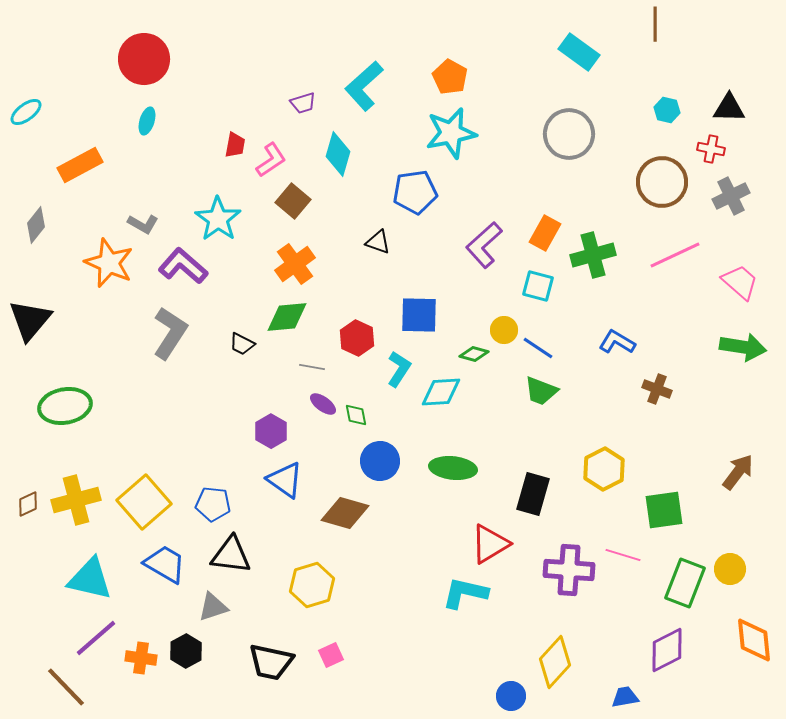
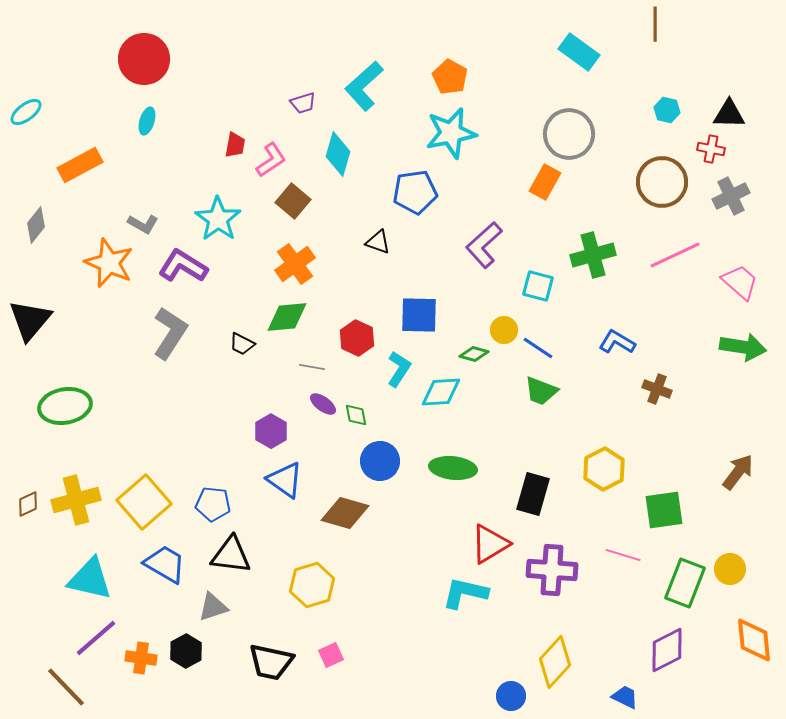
black triangle at (729, 108): moved 6 px down
orange rectangle at (545, 233): moved 51 px up
purple L-shape at (183, 266): rotated 9 degrees counterclockwise
purple cross at (569, 570): moved 17 px left
blue trapezoid at (625, 697): rotated 36 degrees clockwise
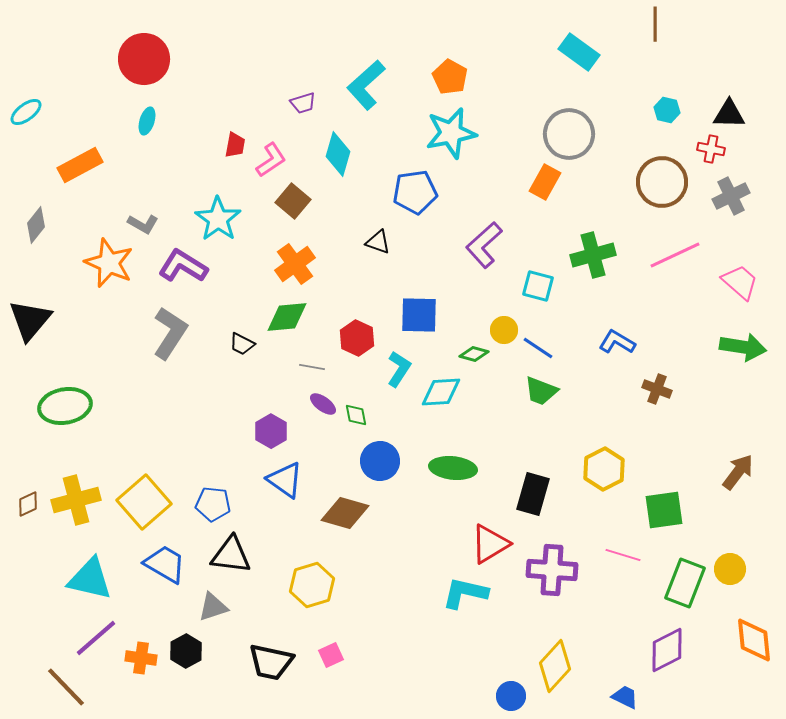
cyan L-shape at (364, 86): moved 2 px right, 1 px up
yellow diamond at (555, 662): moved 4 px down
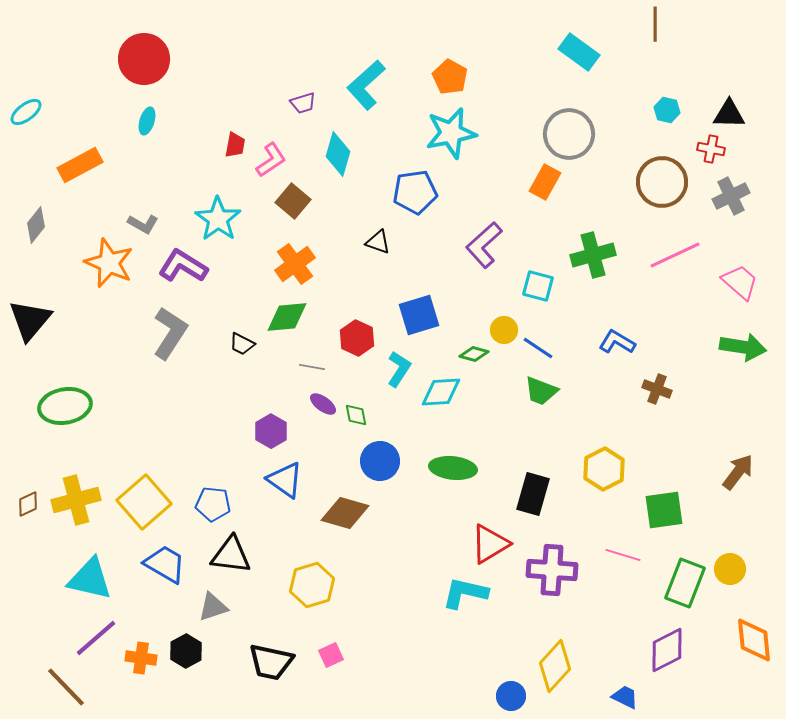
blue square at (419, 315): rotated 18 degrees counterclockwise
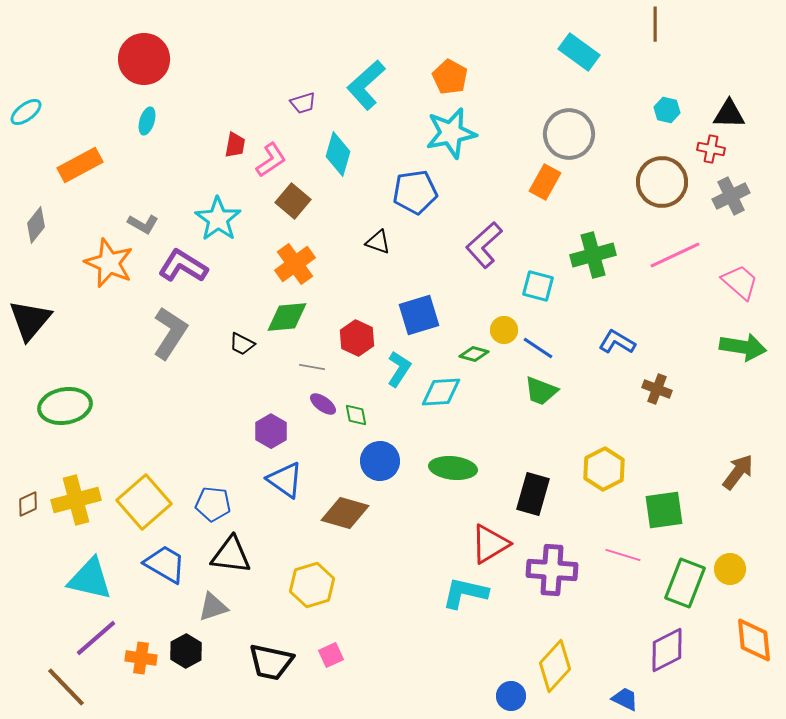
blue trapezoid at (625, 697): moved 2 px down
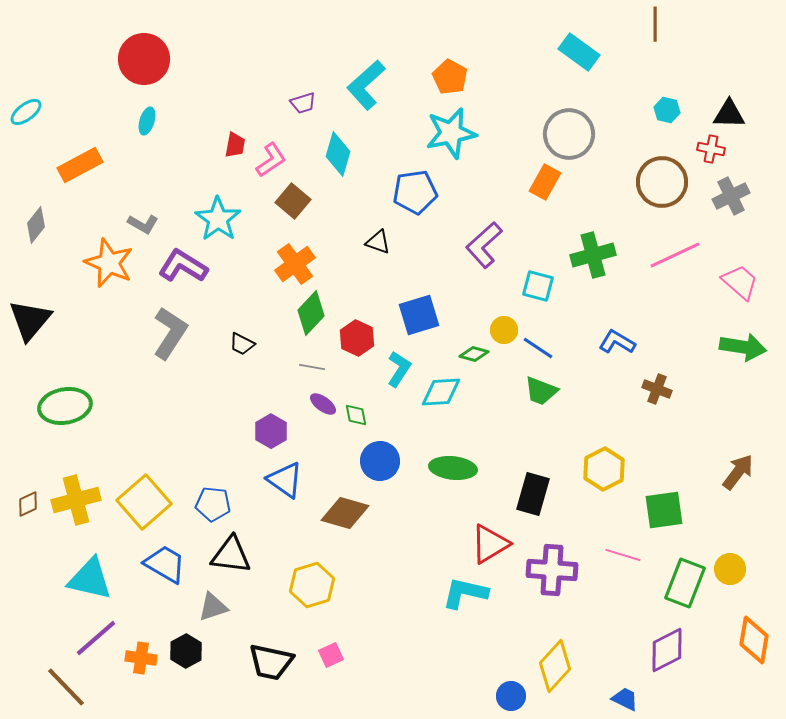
green diamond at (287, 317): moved 24 px right, 4 px up; rotated 42 degrees counterclockwise
orange diamond at (754, 640): rotated 15 degrees clockwise
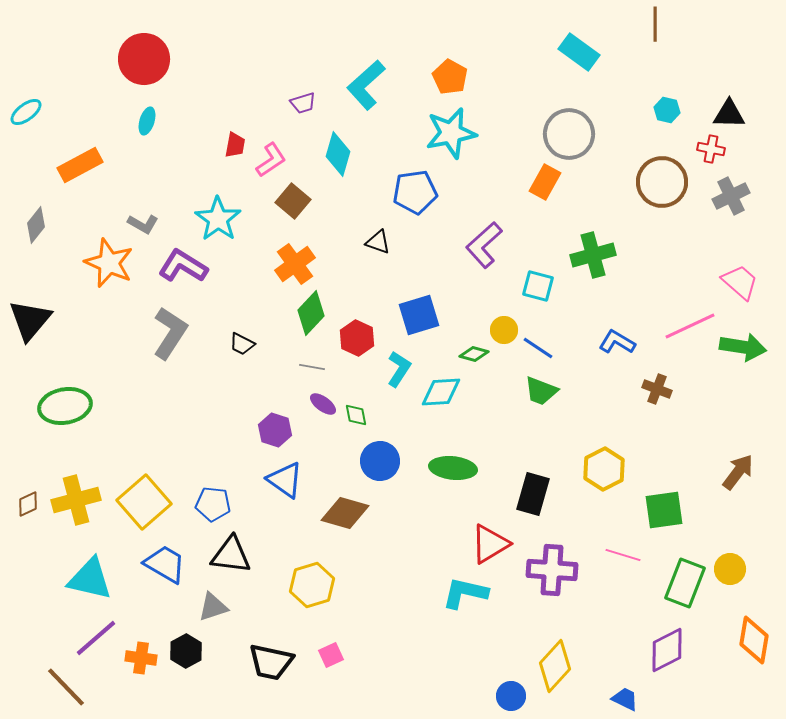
pink line at (675, 255): moved 15 px right, 71 px down
purple hexagon at (271, 431): moved 4 px right, 1 px up; rotated 12 degrees counterclockwise
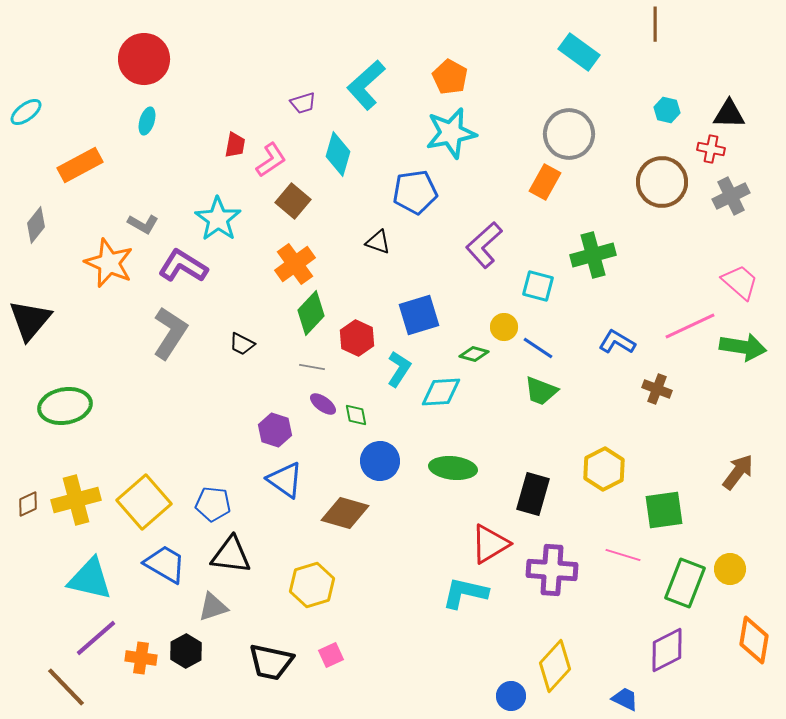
yellow circle at (504, 330): moved 3 px up
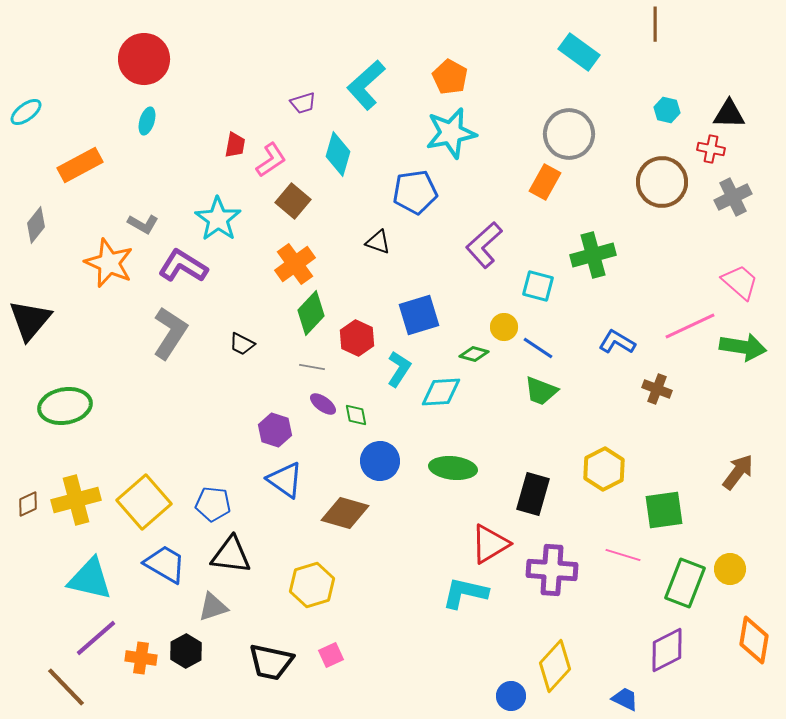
gray cross at (731, 196): moved 2 px right, 1 px down
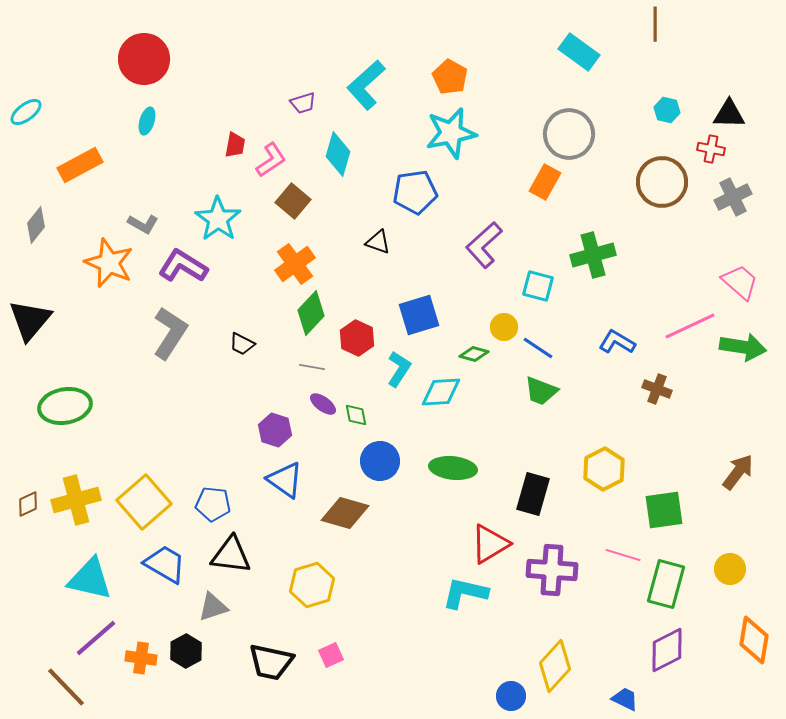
green rectangle at (685, 583): moved 19 px left, 1 px down; rotated 6 degrees counterclockwise
